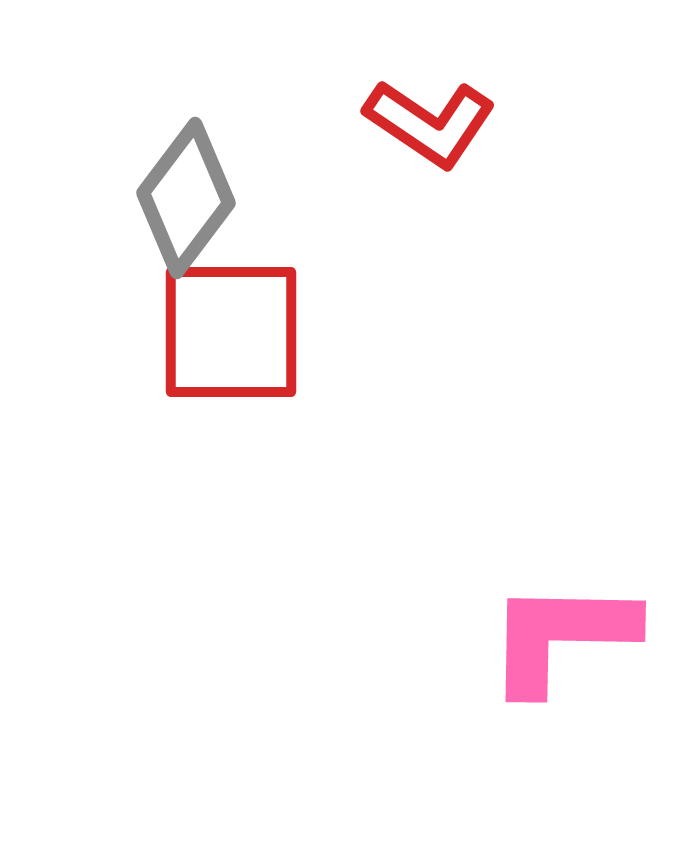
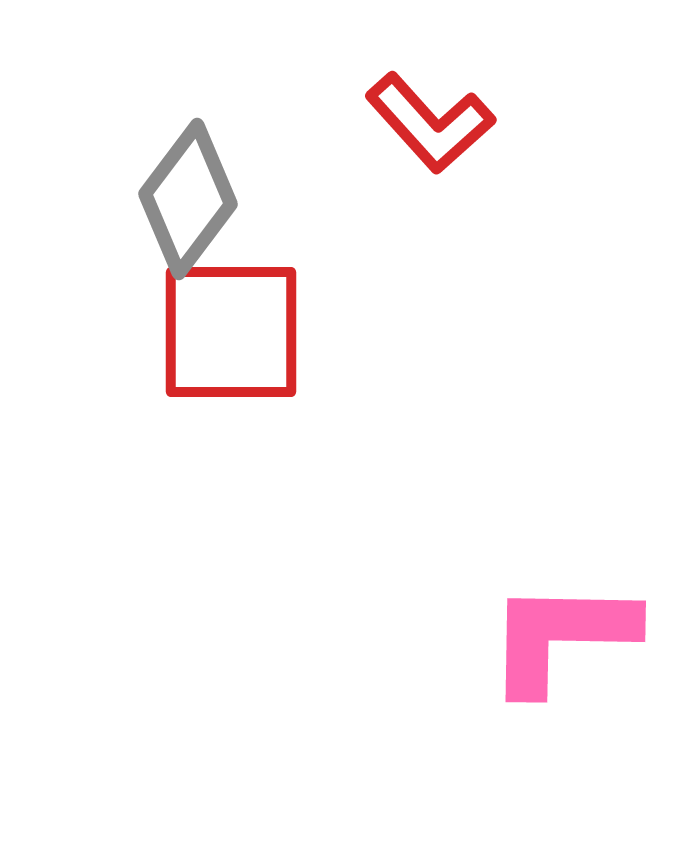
red L-shape: rotated 14 degrees clockwise
gray diamond: moved 2 px right, 1 px down
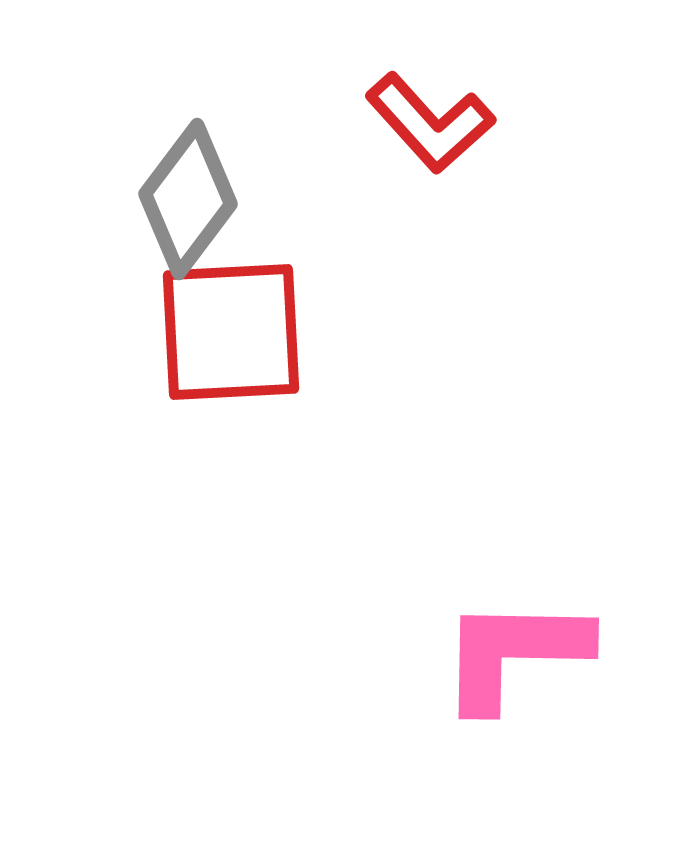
red square: rotated 3 degrees counterclockwise
pink L-shape: moved 47 px left, 17 px down
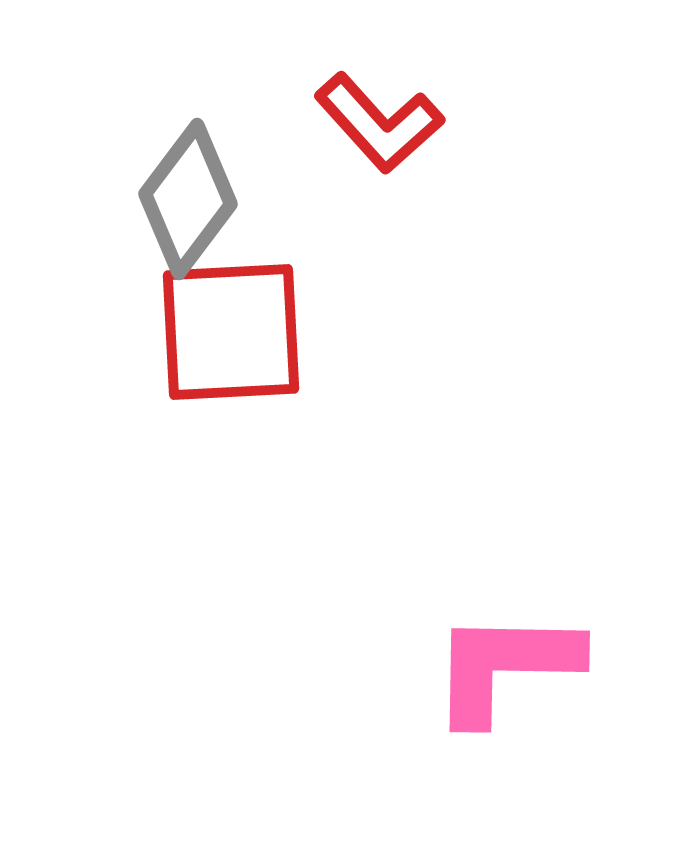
red L-shape: moved 51 px left
pink L-shape: moved 9 px left, 13 px down
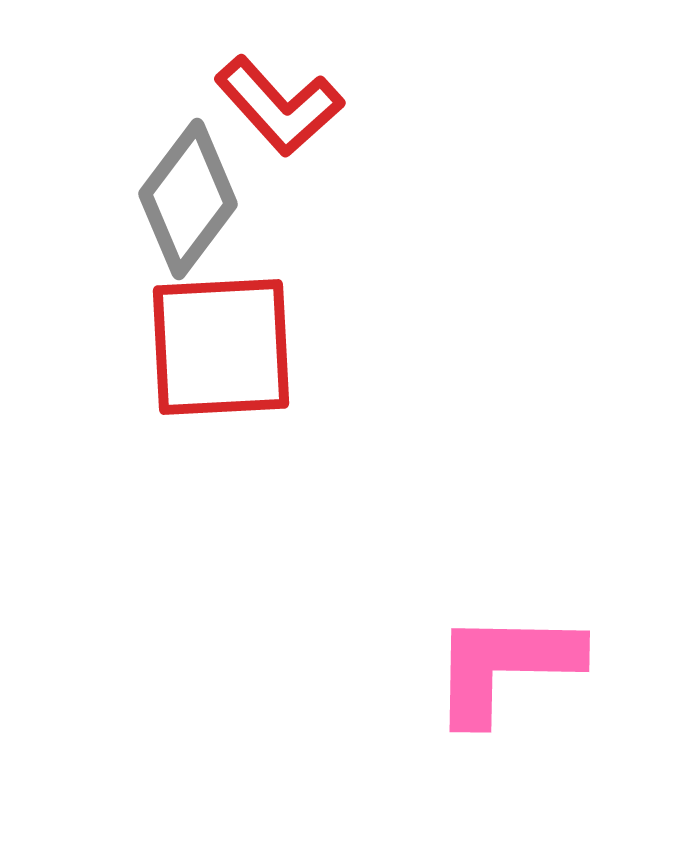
red L-shape: moved 100 px left, 17 px up
red square: moved 10 px left, 15 px down
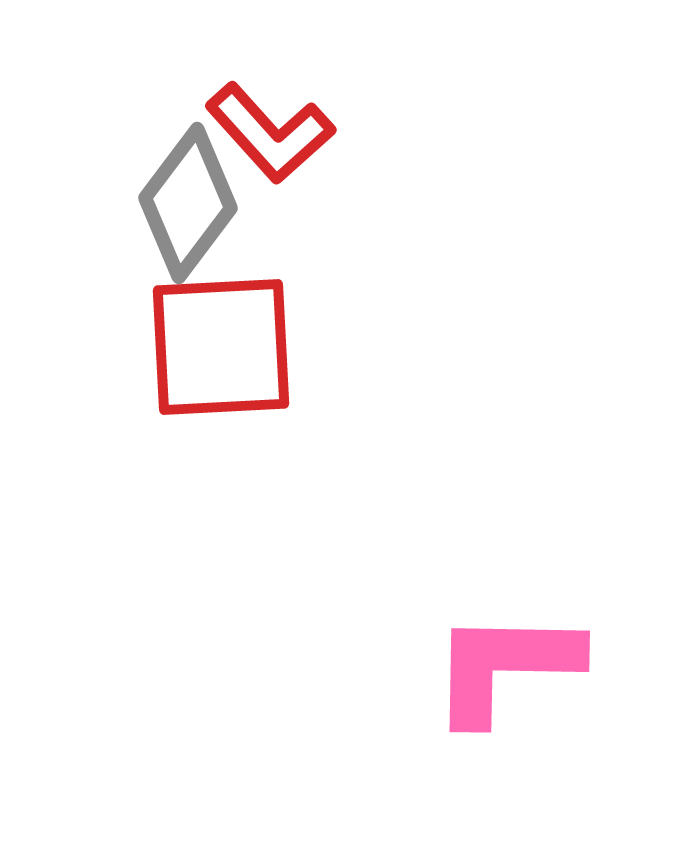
red L-shape: moved 9 px left, 27 px down
gray diamond: moved 4 px down
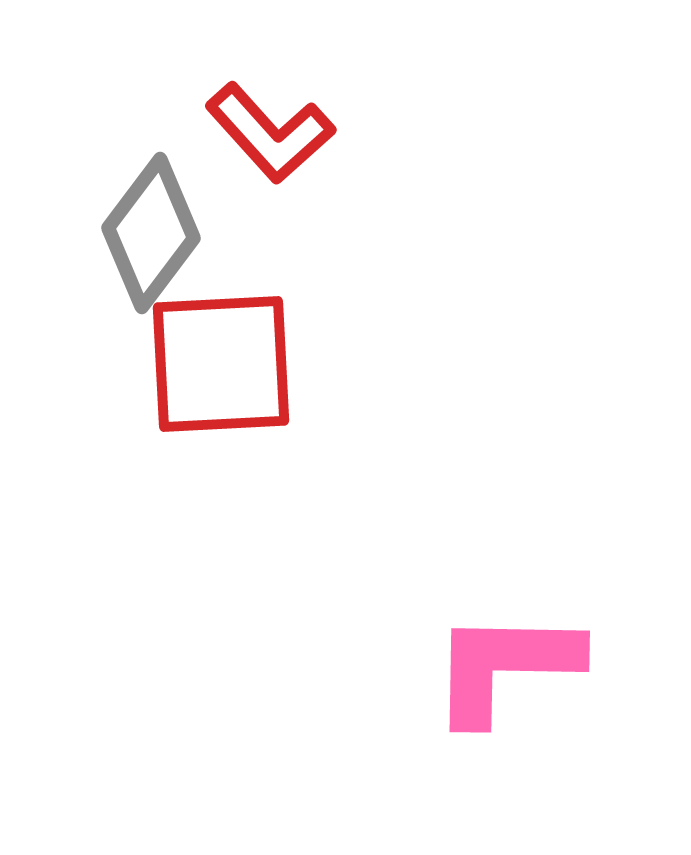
gray diamond: moved 37 px left, 30 px down
red square: moved 17 px down
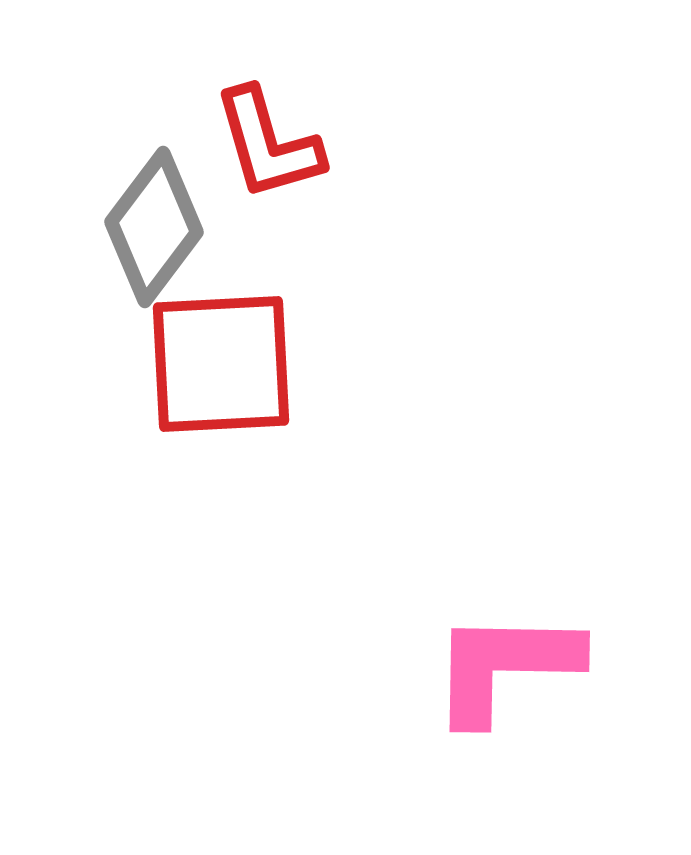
red L-shape: moved 2 px left, 11 px down; rotated 26 degrees clockwise
gray diamond: moved 3 px right, 6 px up
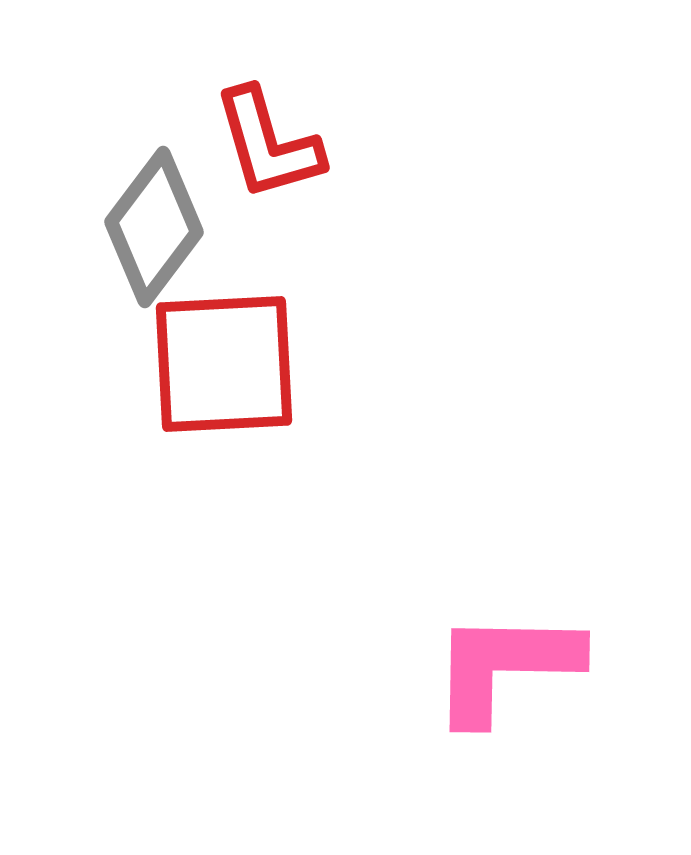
red square: moved 3 px right
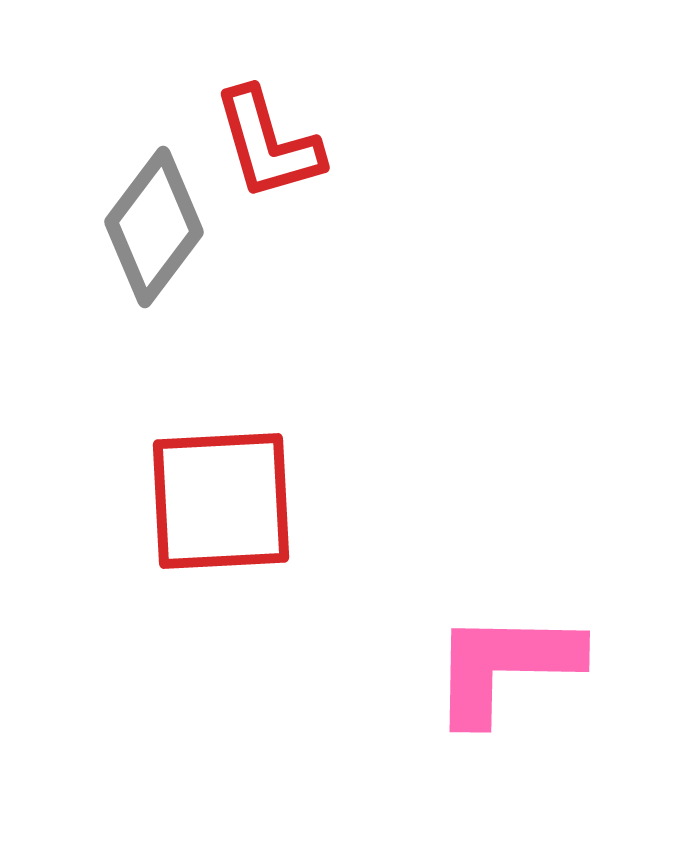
red square: moved 3 px left, 137 px down
